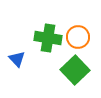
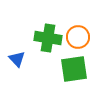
green square: moved 1 px left, 1 px up; rotated 36 degrees clockwise
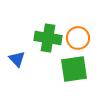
orange circle: moved 1 px down
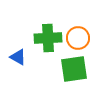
green cross: rotated 12 degrees counterclockwise
blue triangle: moved 1 px right, 2 px up; rotated 18 degrees counterclockwise
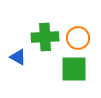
green cross: moved 3 px left, 1 px up
green square: rotated 8 degrees clockwise
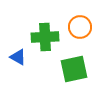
orange circle: moved 2 px right, 11 px up
green square: rotated 12 degrees counterclockwise
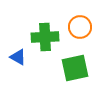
green square: moved 1 px right, 1 px up
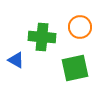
green cross: moved 3 px left; rotated 8 degrees clockwise
blue triangle: moved 2 px left, 3 px down
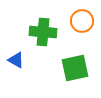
orange circle: moved 2 px right, 6 px up
green cross: moved 1 px right, 5 px up
